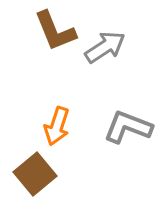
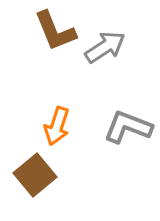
brown square: moved 1 px down
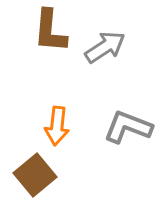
brown L-shape: moved 5 px left; rotated 27 degrees clockwise
orange arrow: rotated 12 degrees counterclockwise
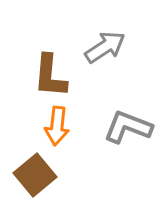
brown L-shape: moved 45 px down
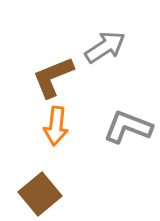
brown L-shape: moved 3 px right, 1 px down; rotated 63 degrees clockwise
orange arrow: moved 1 px left
brown square: moved 5 px right, 19 px down
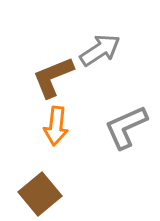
gray arrow: moved 5 px left, 3 px down
gray L-shape: moved 2 px left; rotated 45 degrees counterclockwise
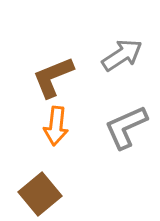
gray arrow: moved 22 px right, 5 px down
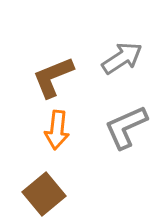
gray arrow: moved 3 px down
orange arrow: moved 1 px right, 4 px down
brown square: moved 4 px right
